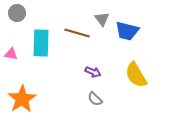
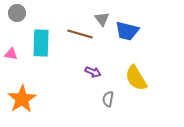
brown line: moved 3 px right, 1 px down
yellow semicircle: moved 3 px down
gray semicircle: moved 13 px right; rotated 56 degrees clockwise
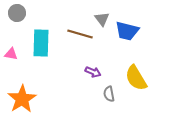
gray semicircle: moved 1 px right, 5 px up; rotated 21 degrees counterclockwise
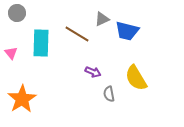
gray triangle: rotated 42 degrees clockwise
brown line: moved 3 px left; rotated 15 degrees clockwise
pink triangle: moved 1 px up; rotated 40 degrees clockwise
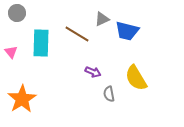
pink triangle: moved 1 px up
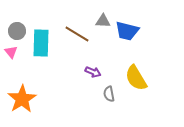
gray circle: moved 18 px down
gray triangle: moved 1 px right, 2 px down; rotated 28 degrees clockwise
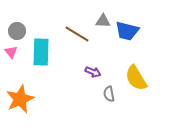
cyan rectangle: moved 9 px down
orange star: moved 2 px left; rotated 8 degrees clockwise
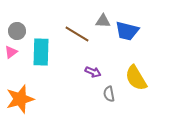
pink triangle: rotated 32 degrees clockwise
orange star: rotated 8 degrees clockwise
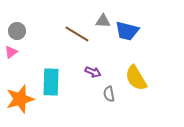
cyan rectangle: moved 10 px right, 30 px down
